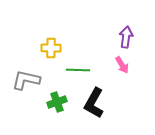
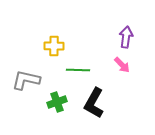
yellow cross: moved 3 px right, 2 px up
pink arrow: rotated 12 degrees counterclockwise
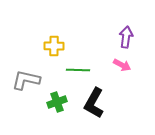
pink arrow: rotated 18 degrees counterclockwise
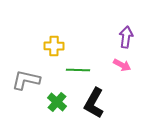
green cross: rotated 30 degrees counterclockwise
